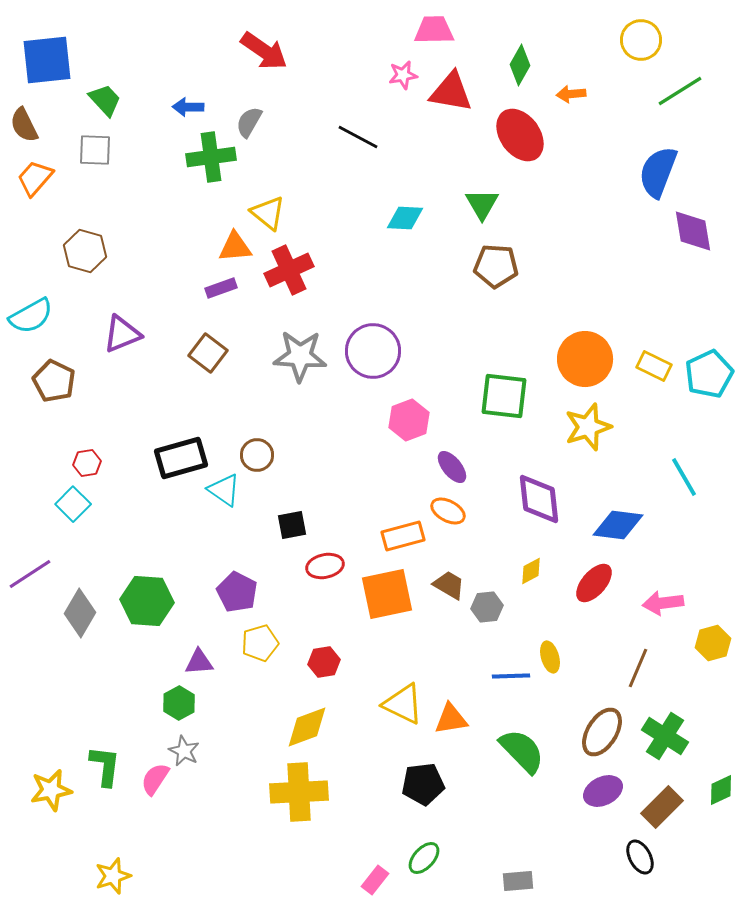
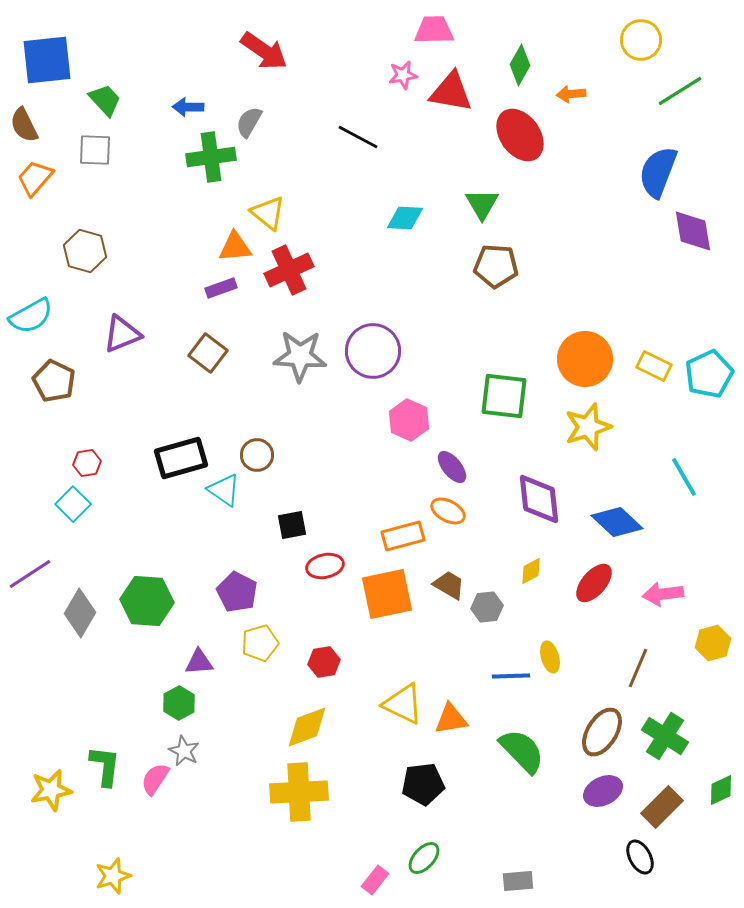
pink hexagon at (409, 420): rotated 15 degrees counterclockwise
blue diamond at (618, 525): moved 1 px left, 3 px up; rotated 36 degrees clockwise
pink arrow at (663, 603): moved 9 px up
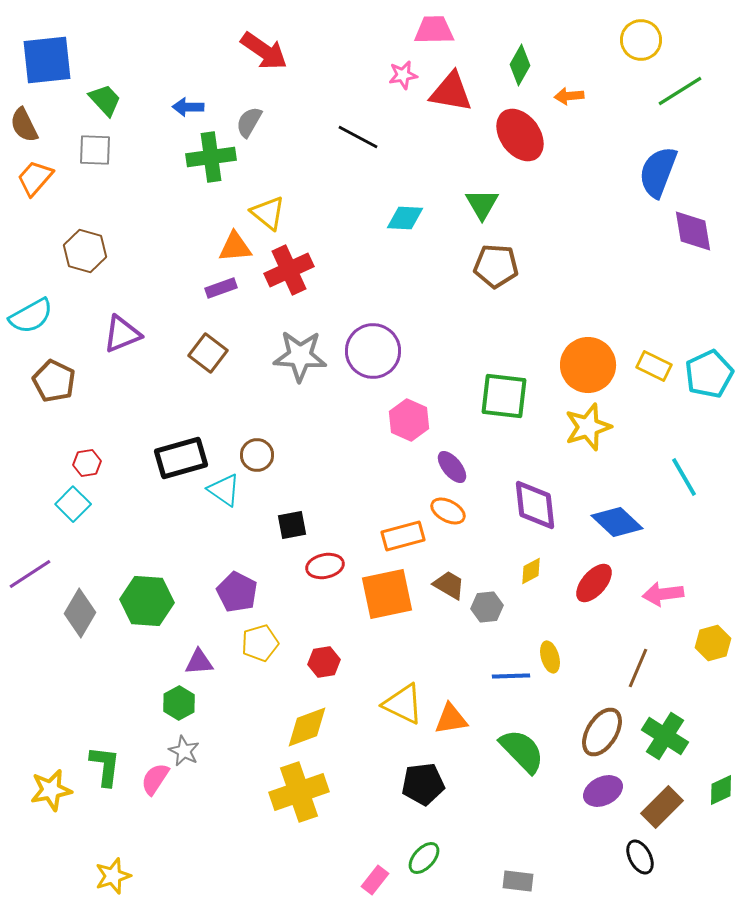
orange arrow at (571, 94): moved 2 px left, 2 px down
orange circle at (585, 359): moved 3 px right, 6 px down
purple diamond at (539, 499): moved 4 px left, 6 px down
yellow cross at (299, 792): rotated 16 degrees counterclockwise
gray rectangle at (518, 881): rotated 12 degrees clockwise
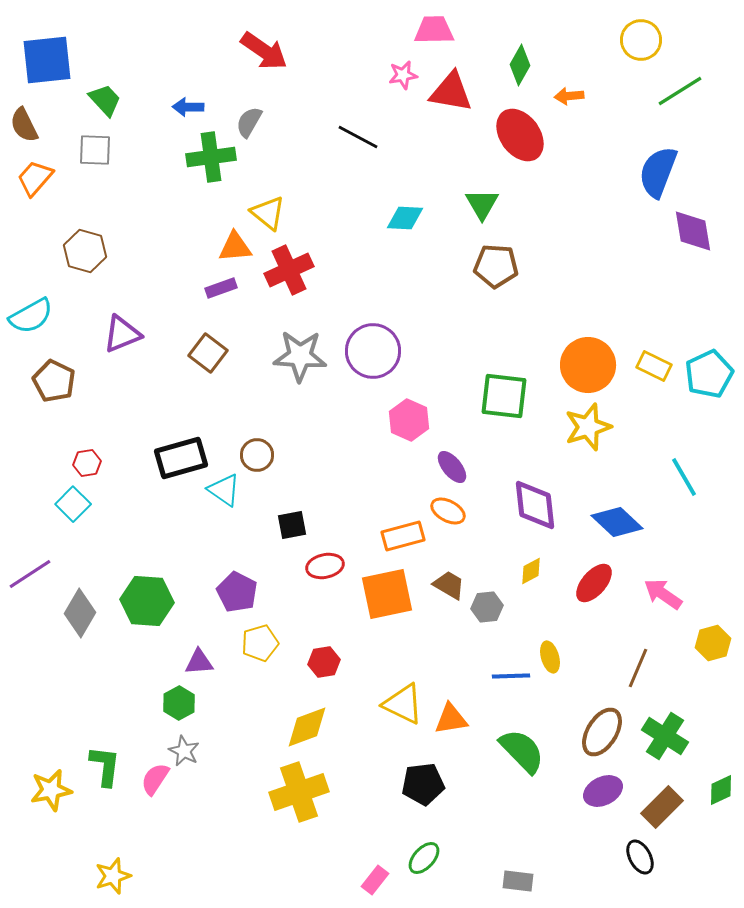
pink arrow at (663, 594): rotated 42 degrees clockwise
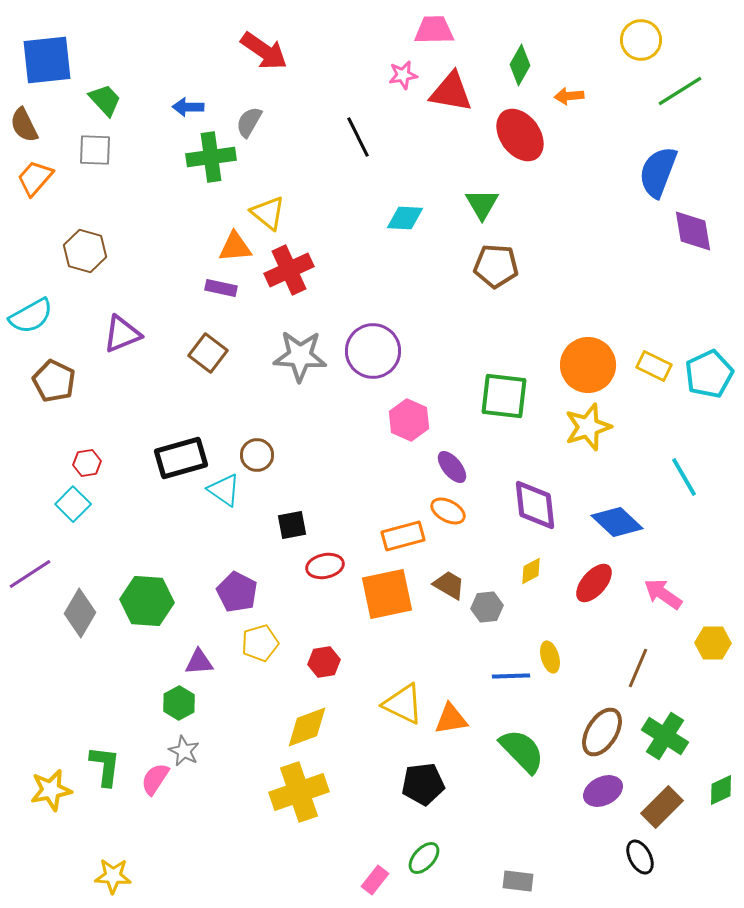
black line at (358, 137): rotated 36 degrees clockwise
purple rectangle at (221, 288): rotated 32 degrees clockwise
yellow hexagon at (713, 643): rotated 16 degrees clockwise
yellow star at (113, 876): rotated 21 degrees clockwise
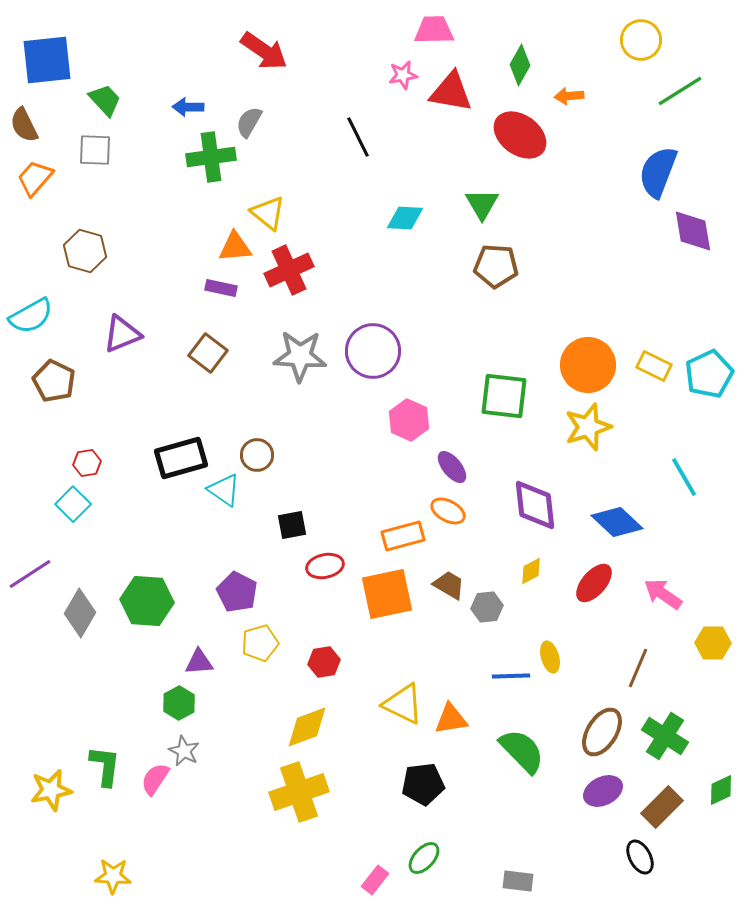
red ellipse at (520, 135): rotated 18 degrees counterclockwise
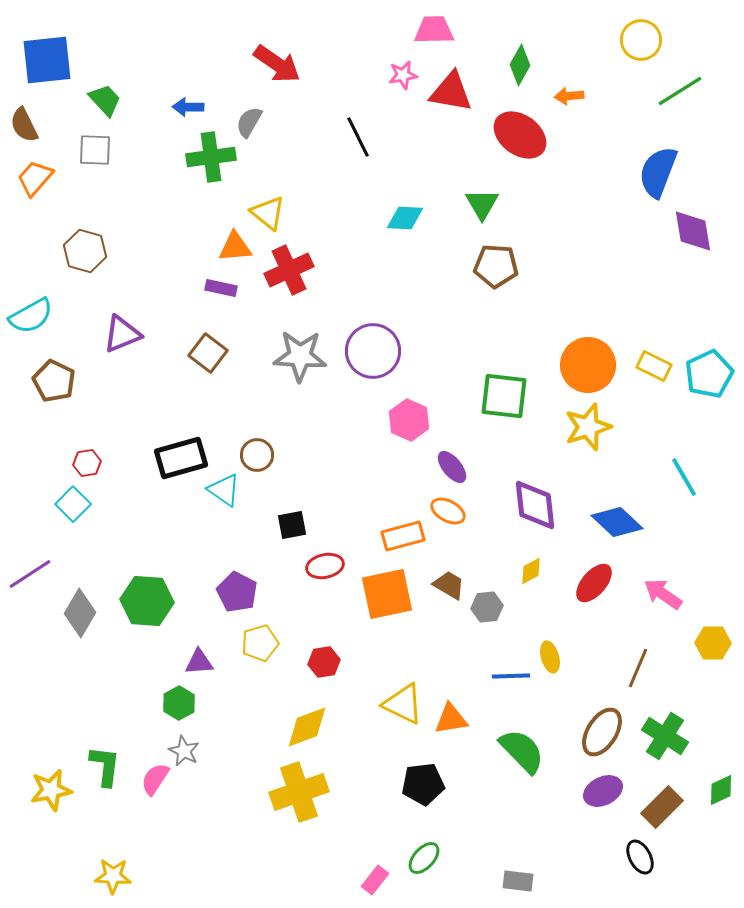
red arrow at (264, 51): moved 13 px right, 13 px down
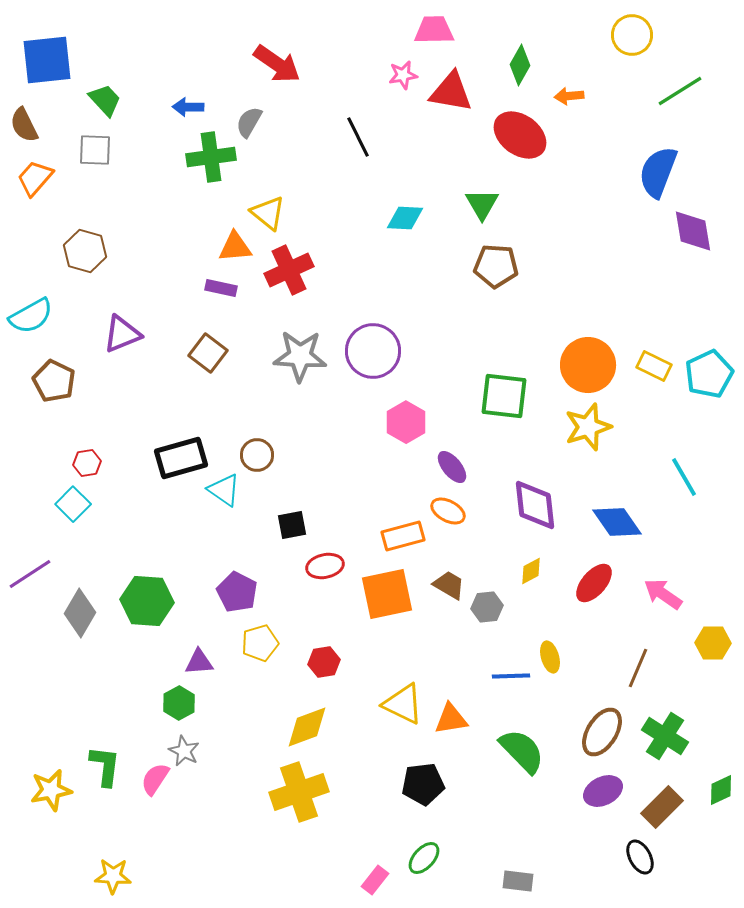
yellow circle at (641, 40): moved 9 px left, 5 px up
pink hexagon at (409, 420): moved 3 px left, 2 px down; rotated 6 degrees clockwise
blue diamond at (617, 522): rotated 12 degrees clockwise
